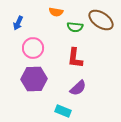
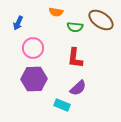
cyan rectangle: moved 1 px left, 6 px up
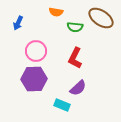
brown ellipse: moved 2 px up
pink circle: moved 3 px right, 3 px down
red L-shape: rotated 20 degrees clockwise
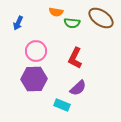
green semicircle: moved 3 px left, 4 px up
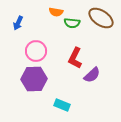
purple semicircle: moved 14 px right, 13 px up
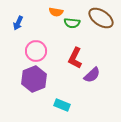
purple hexagon: rotated 20 degrees counterclockwise
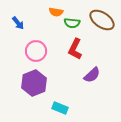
brown ellipse: moved 1 px right, 2 px down
blue arrow: rotated 64 degrees counterclockwise
red L-shape: moved 9 px up
purple hexagon: moved 4 px down
cyan rectangle: moved 2 px left, 3 px down
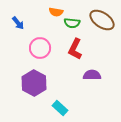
pink circle: moved 4 px right, 3 px up
purple semicircle: rotated 138 degrees counterclockwise
purple hexagon: rotated 10 degrees counterclockwise
cyan rectangle: rotated 21 degrees clockwise
